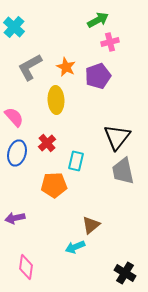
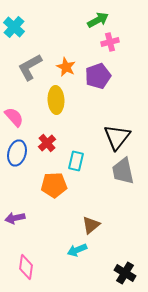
cyan arrow: moved 2 px right, 3 px down
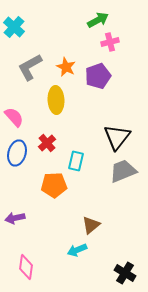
gray trapezoid: rotated 80 degrees clockwise
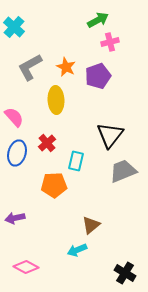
black triangle: moved 7 px left, 2 px up
pink diamond: rotated 70 degrees counterclockwise
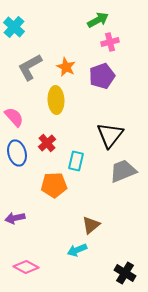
purple pentagon: moved 4 px right
blue ellipse: rotated 30 degrees counterclockwise
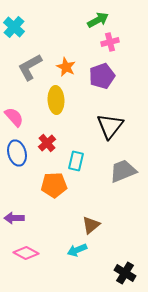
black triangle: moved 9 px up
purple arrow: moved 1 px left; rotated 12 degrees clockwise
pink diamond: moved 14 px up
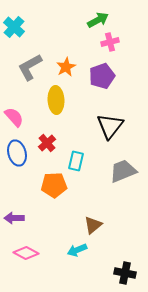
orange star: rotated 18 degrees clockwise
brown triangle: moved 2 px right
black cross: rotated 20 degrees counterclockwise
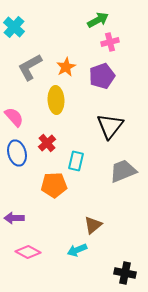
pink diamond: moved 2 px right, 1 px up
